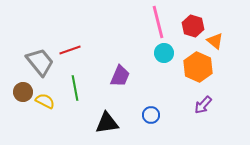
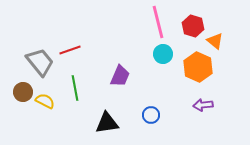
cyan circle: moved 1 px left, 1 px down
purple arrow: rotated 42 degrees clockwise
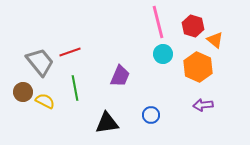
orange triangle: moved 1 px up
red line: moved 2 px down
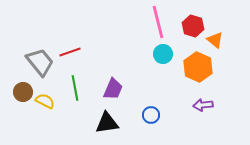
purple trapezoid: moved 7 px left, 13 px down
